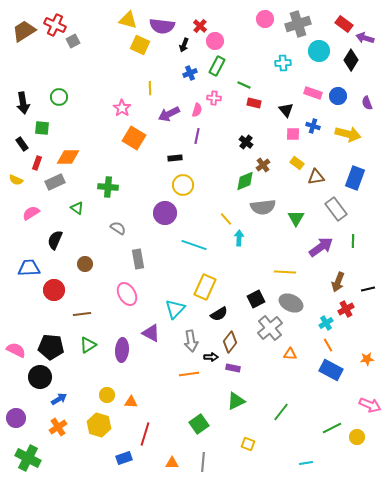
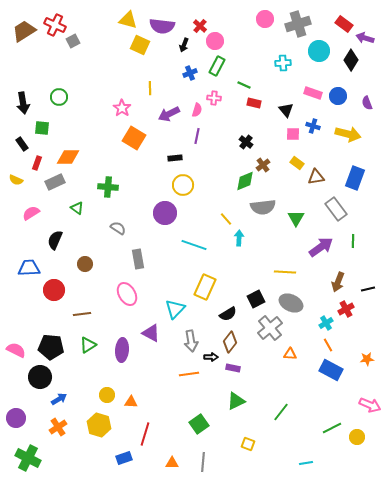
black semicircle at (219, 314): moved 9 px right
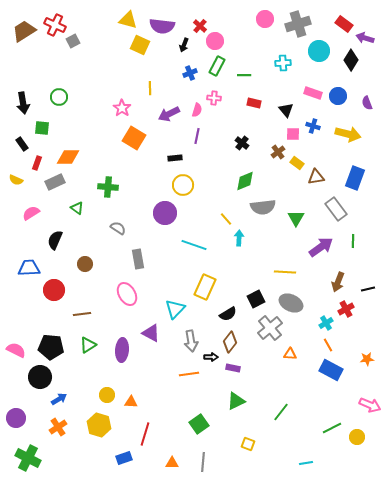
green line at (244, 85): moved 10 px up; rotated 24 degrees counterclockwise
black cross at (246, 142): moved 4 px left, 1 px down
brown cross at (263, 165): moved 15 px right, 13 px up
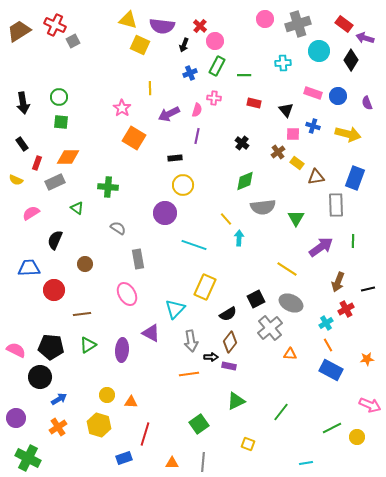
brown trapezoid at (24, 31): moved 5 px left
green square at (42, 128): moved 19 px right, 6 px up
gray rectangle at (336, 209): moved 4 px up; rotated 35 degrees clockwise
yellow line at (285, 272): moved 2 px right, 3 px up; rotated 30 degrees clockwise
purple rectangle at (233, 368): moved 4 px left, 2 px up
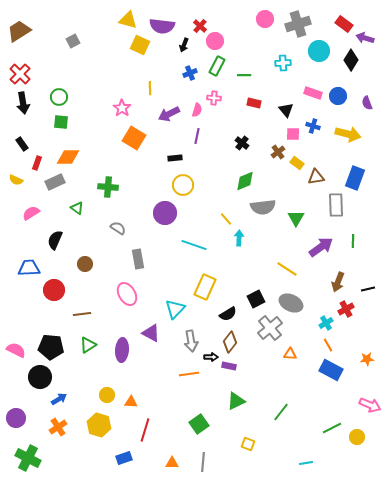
red cross at (55, 25): moved 35 px left, 49 px down; rotated 20 degrees clockwise
red line at (145, 434): moved 4 px up
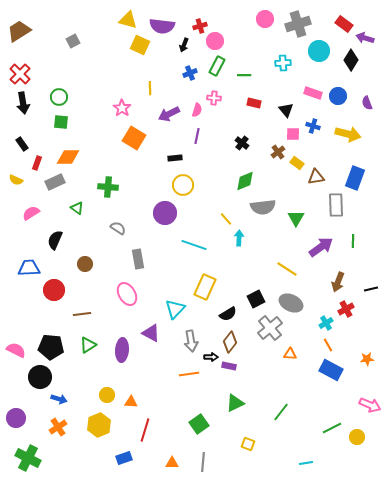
red cross at (200, 26): rotated 32 degrees clockwise
black line at (368, 289): moved 3 px right
blue arrow at (59, 399): rotated 49 degrees clockwise
green triangle at (236, 401): moved 1 px left, 2 px down
yellow hexagon at (99, 425): rotated 20 degrees clockwise
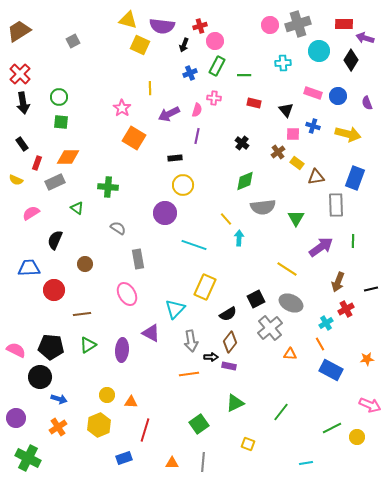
pink circle at (265, 19): moved 5 px right, 6 px down
red rectangle at (344, 24): rotated 36 degrees counterclockwise
orange line at (328, 345): moved 8 px left, 1 px up
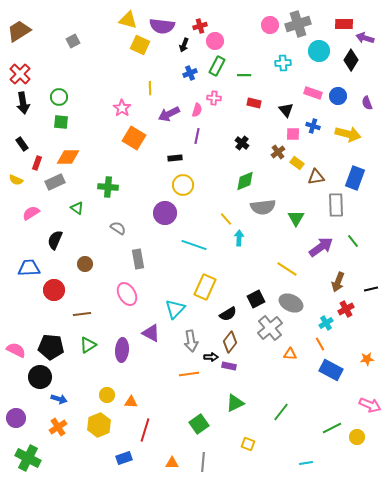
green line at (353, 241): rotated 40 degrees counterclockwise
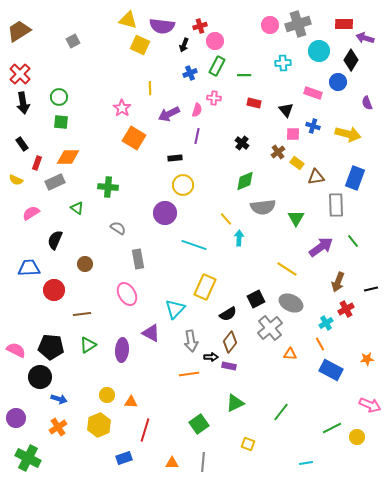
blue circle at (338, 96): moved 14 px up
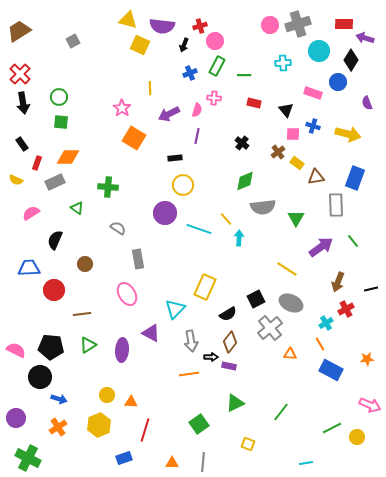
cyan line at (194, 245): moved 5 px right, 16 px up
